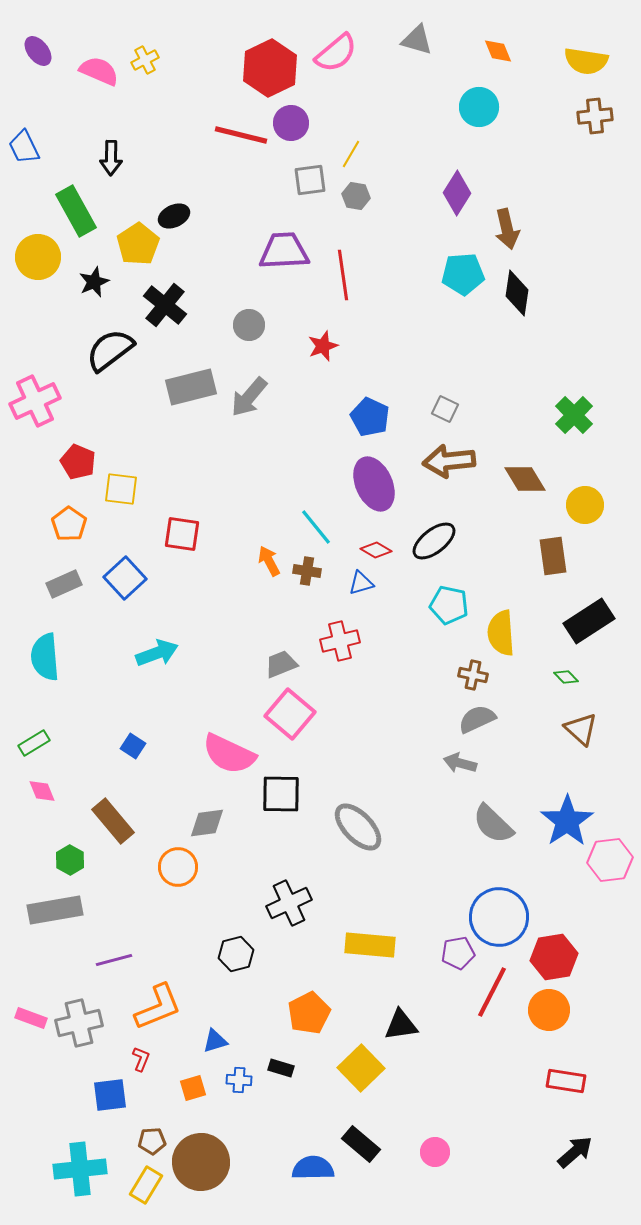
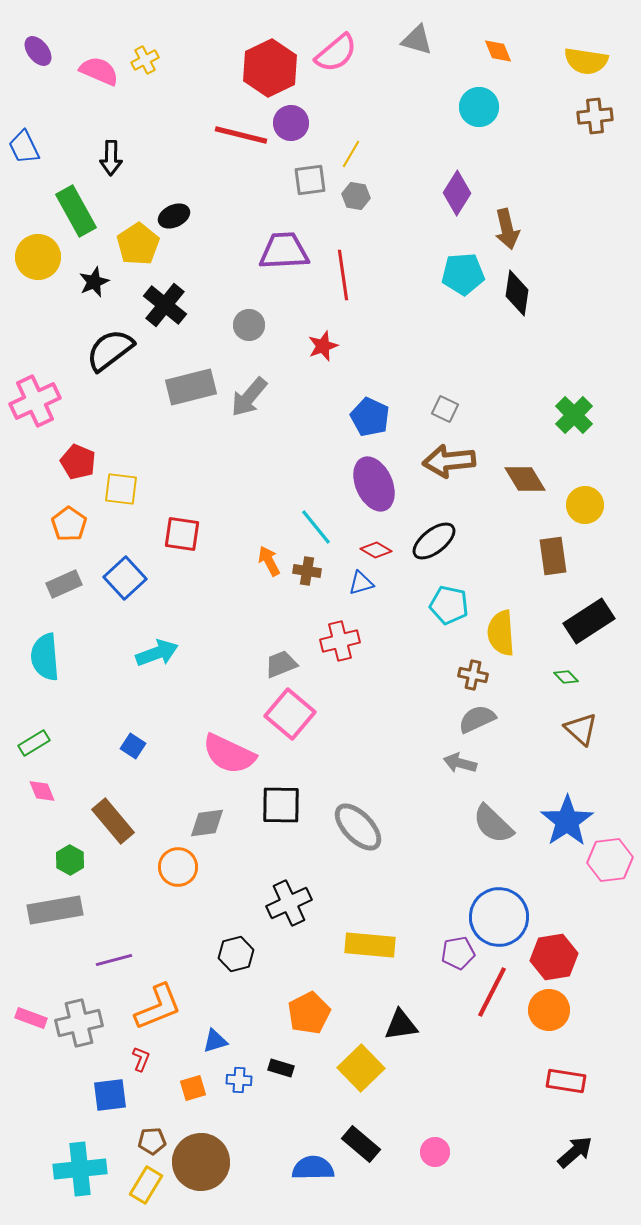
black square at (281, 794): moved 11 px down
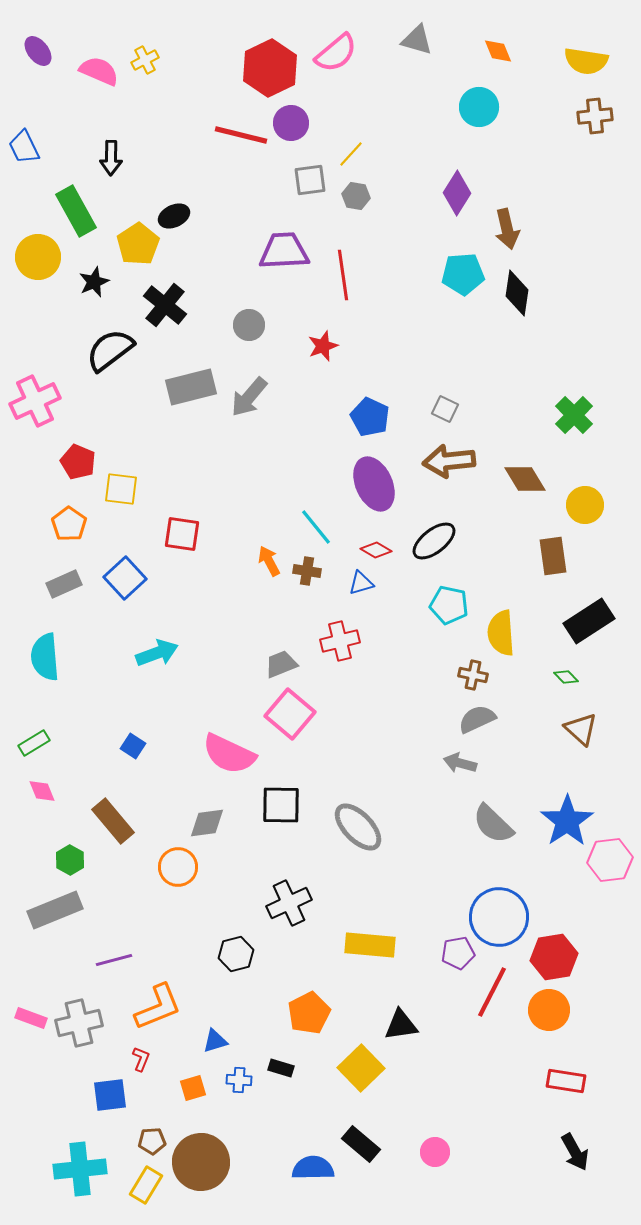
yellow line at (351, 154): rotated 12 degrees clockwise
gray rectangle at (55, 910): rotated 12 degrees counterclockwise
black arrow at (575, 1152): rotated 102 degrees clockwise
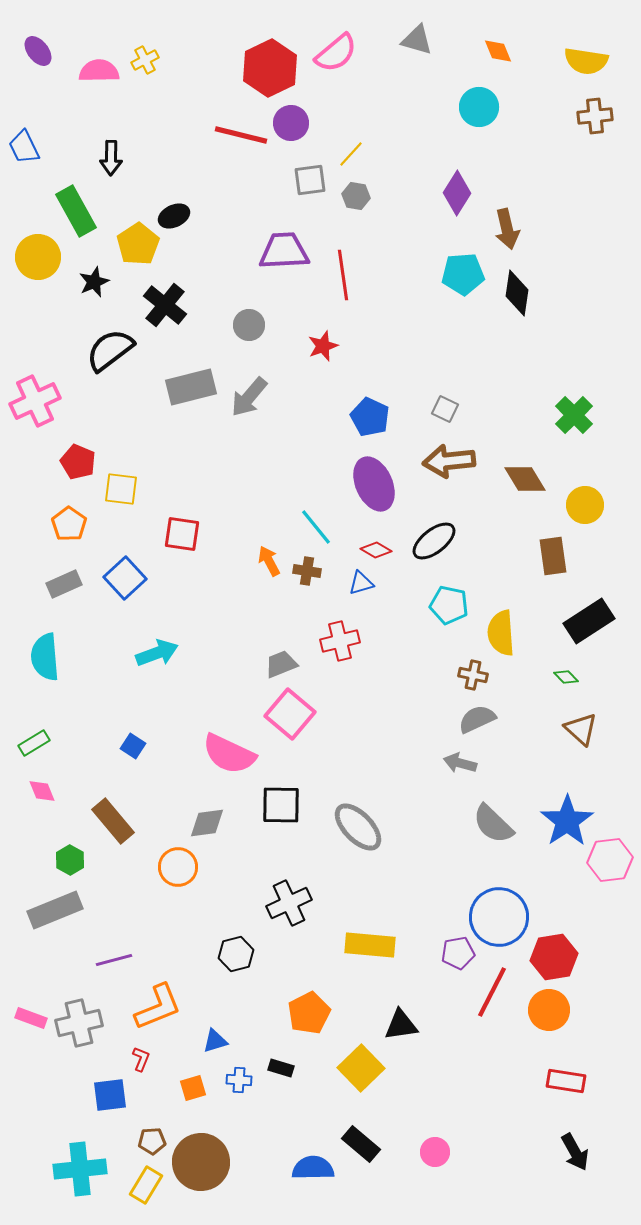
pink semicircle at (99, 71): rotated 24 degrees counterclockwise
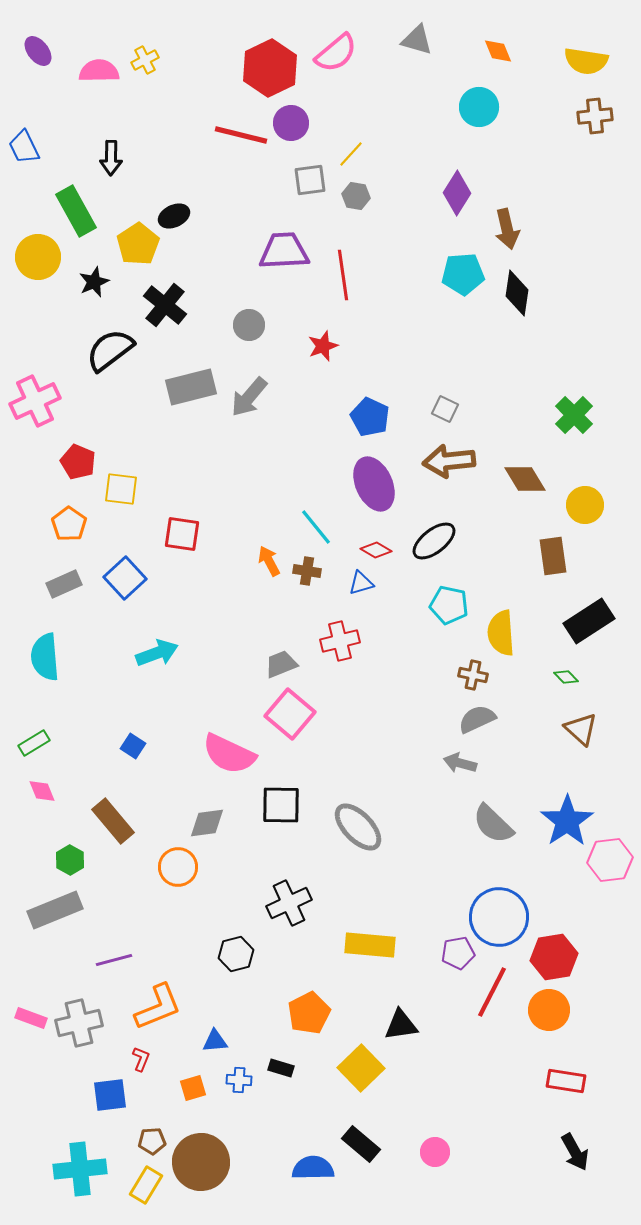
blue triangle at (215, 1041): rotated 12 degrees clockwise
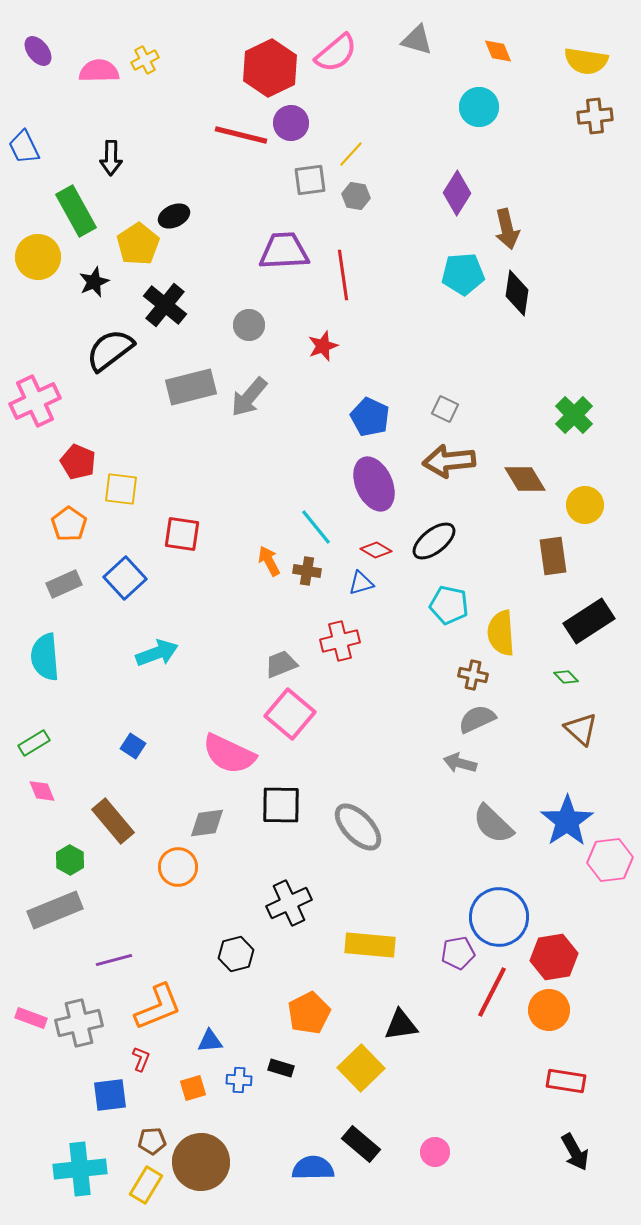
blue triangle at (215, 1041): moved 5 px left
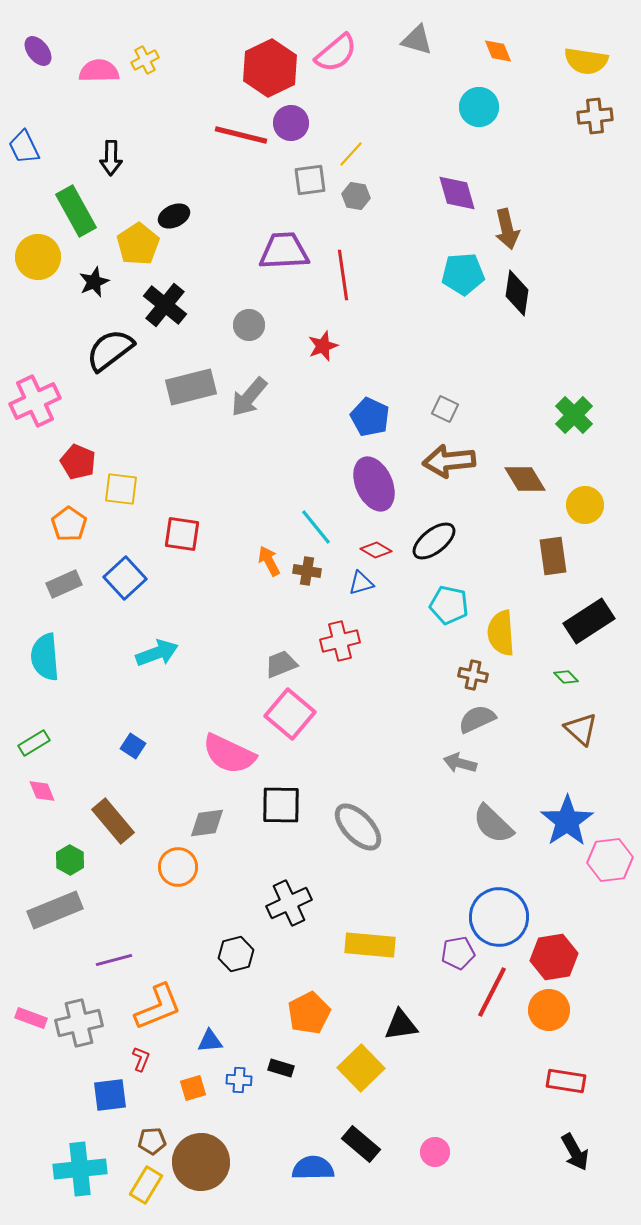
purple diamond at (457, 193): rotated 48 degrees counterclockwise
